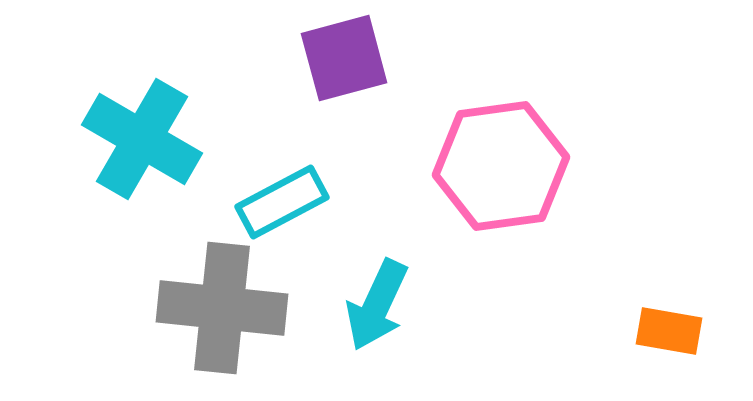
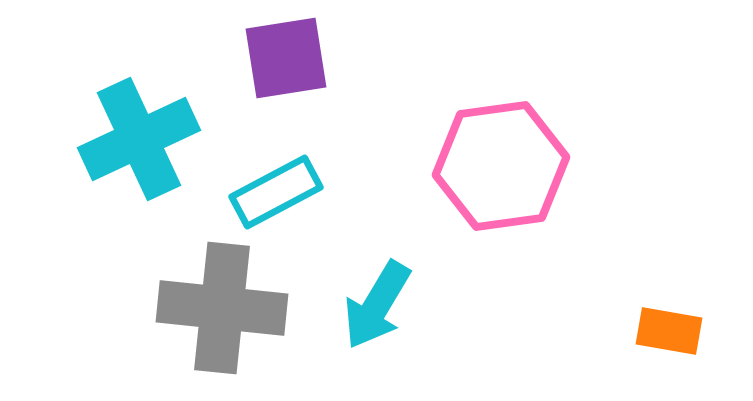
purple square: moved 58 px left; rotated 6 degrees clockwise
cyan cross: moved 3 px left; rotated 35 degrees clockwise
cyan rectangle: moved 6 px left, 10 px up
cyan arrow: rotated 6 degrees clockwise
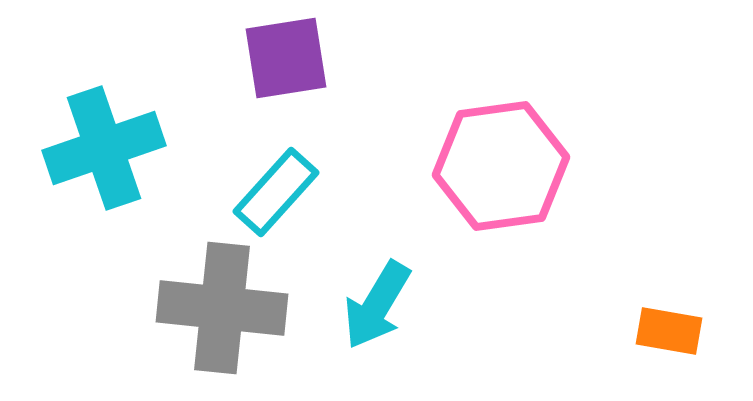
cyan cross: moved 35 px left, 9 px down; rotated 6 degrees clockwise
cyan rectangle: rotated 20 degrees counterclockwise
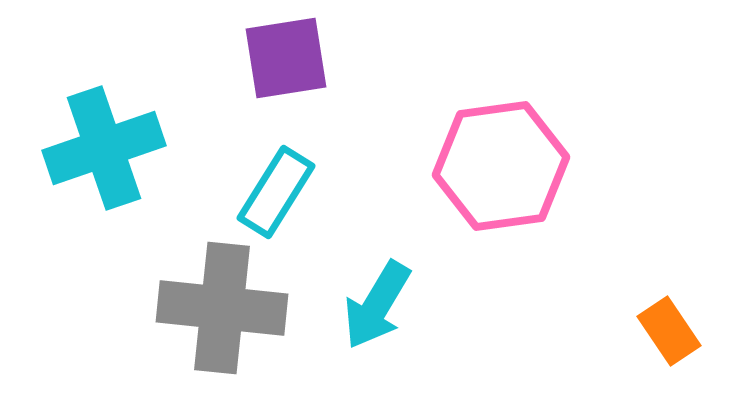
cyan rectangle: rotated 10 degrees counterclockwise
orange rectangle: rotated 46 degrees clockwise
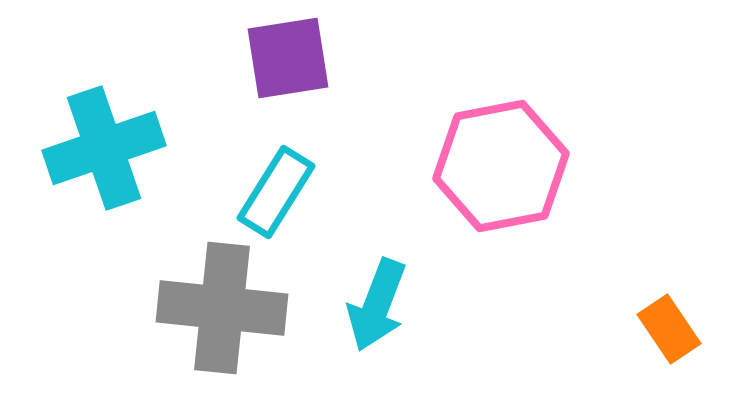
purple square: moved 2 px right
pink hexagon: rotated 3 degrees counterclockwise
cyan arrow: rotated 10 degrees counterclockwise
orange rectangle: moved 2 px up
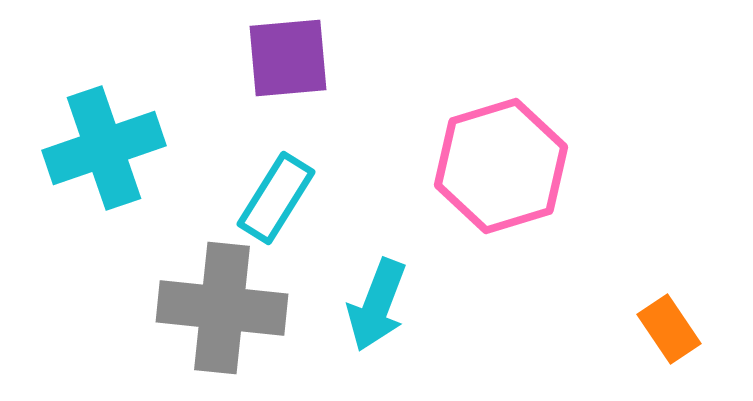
purple square: rotated 4 degrees clockwise
pink hexagon: rotated 6 degrees counterclockwise
cyan rectangle: moved 6 px down
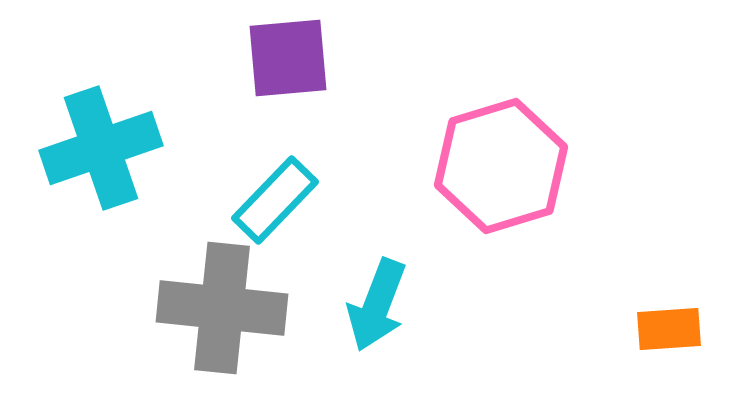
cyan cross: moved 3 px left
cyan rectangle: moved 1 px left, 2 px down; rotated 12 degrees clockwise
orange rectangle: rotated 60 degrees counterclockwise
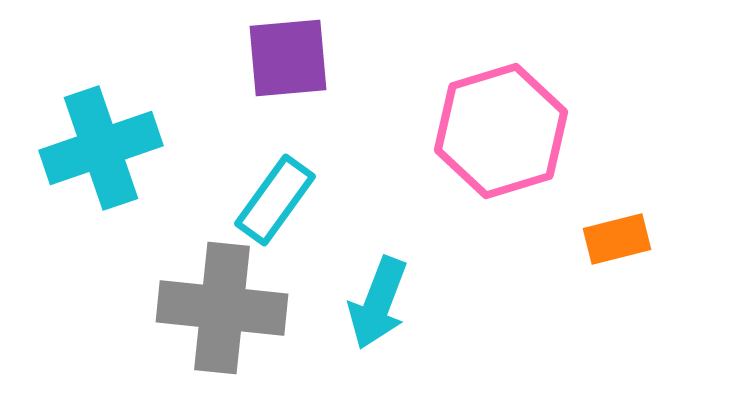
pink hexagon: moved 35 px up
cyan rectangle: rotated 8 degrees counterclockwise
cyan arrow: moved 1 px right, 2 px up
orange rectangle: moved 52 px left, 90 px up; rotated 10 degrees counterclockwise
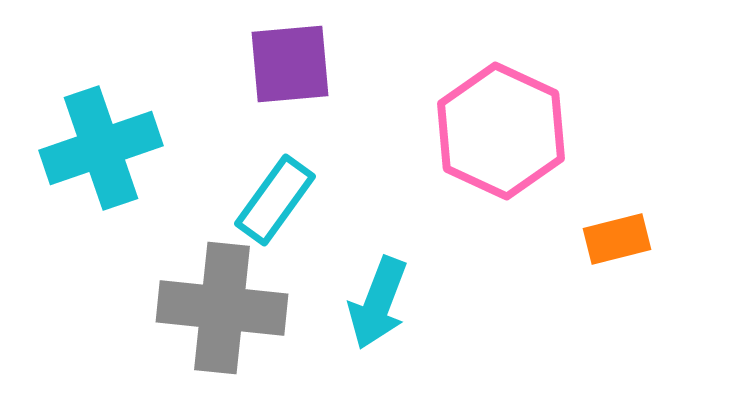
purple square: moved 2 px right, 6 px down
pink hexagon: rotated 18 degrees counterclockwise
